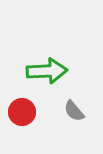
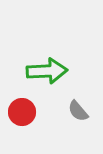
gray semicircle: moved 4 px right
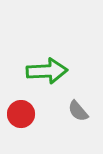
red circle: moved 1 px left, 2 px down
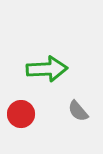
green arrow: moved 2 px up
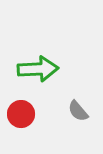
green arrow: moved 9 px left
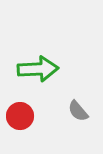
red circle: moved 1 px left, 2 px down
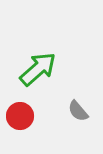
green arrow: rotated 39 degrees counterclockwise
